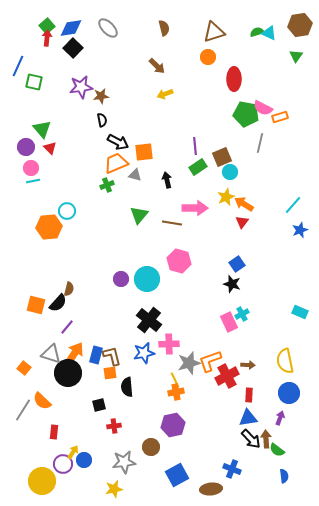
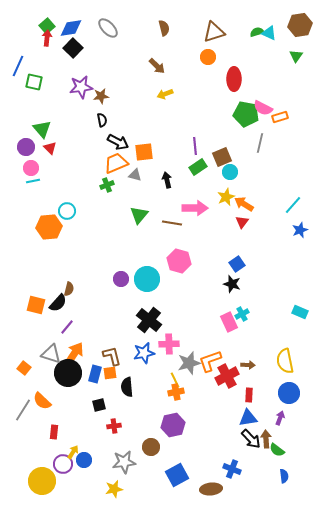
blue rectangle at (96, 355): moved 1 px left, 19 px down
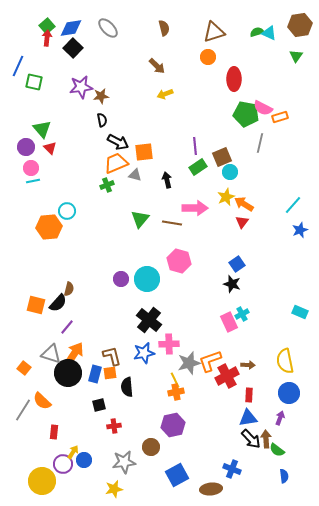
green triangle at (139, 215): moved 1 px right, 4 px down
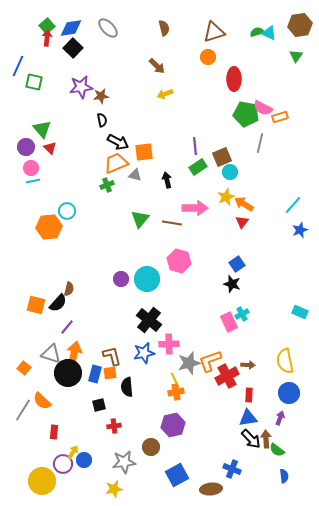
orange arrow at (74, 354): rotated 20 degrees counterclockwise
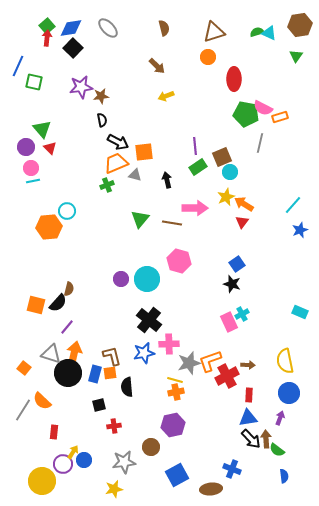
yellow arrow at (165, 94): moved 1 px right, 2 px down
yellow line at (175, 380): rotated 49 degrees counterclockwise
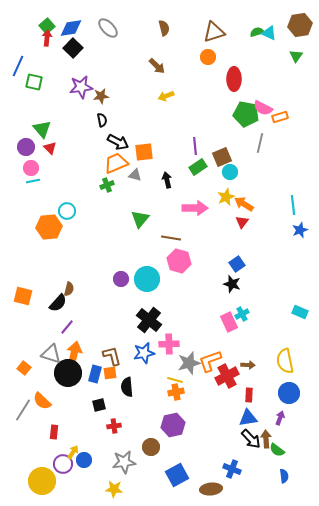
cyan line at (293, 205): rotated 48 degrees counterclockwise
brown line at (172, 223): moved 1 px left, 15 px down
orange square at (36, 305): moved 13 px left, 9 px up
yellow star at (114, 489): rotated 18 degrees clockwise
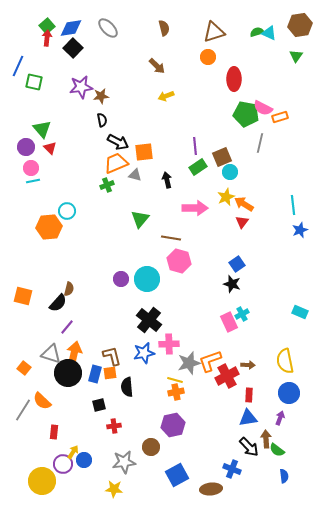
black arrow at (251, 439): moved 2 px left, 8 px down
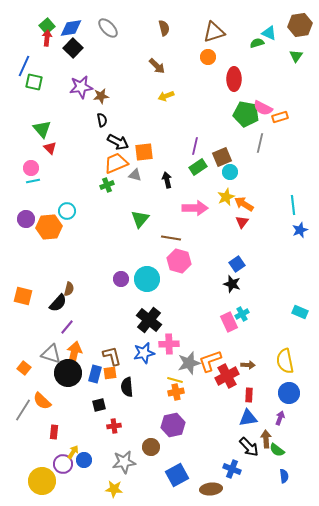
green semicircle at (257, 32): moved 11 px down
blue line at (18, 66): moved 6 px right
purple line at (195, 146): rotated 18 degrees clockwise
purple circle at (26, 147): moved 72 px down
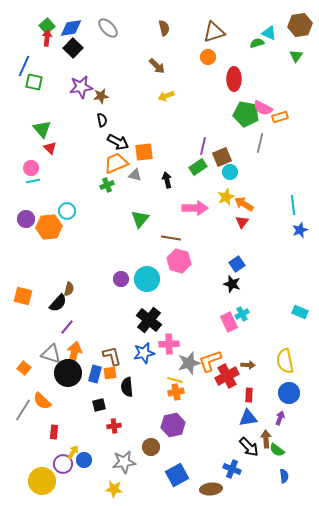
purple line at (195, 146): moved 8 px right
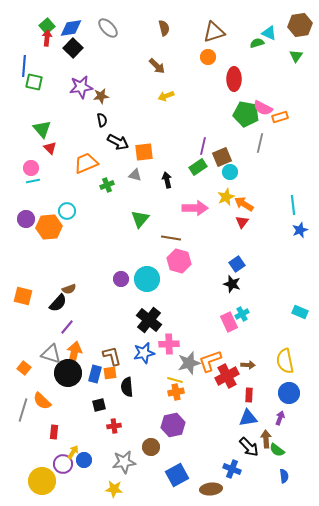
blue line at (24, 66): rotated 20 degrees counterclockwise
orange trapezoid at (116, 163): moved 30 px left
brown semicircle at (69, 289): rotated 56 degrees clockwise
gray line at (23, 410): rotated 15 degrees counterclockwise
